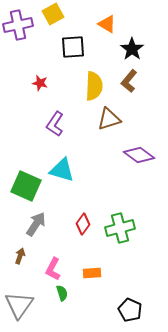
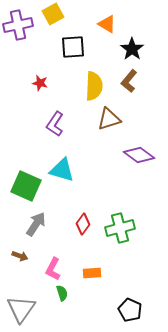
brown arrow: rotated 91 degrees clockwise
gray triangle: moved 2 px right, 4 px down
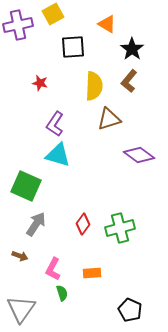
cyan triangle: moved 4 px left, 15 px up
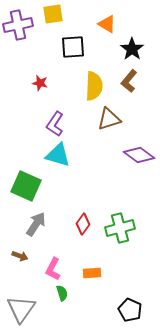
yellow square: rotated 20 degrees clockwise
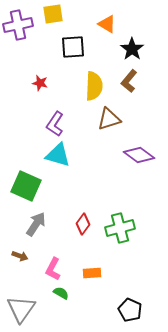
green semicircle: moved 1 px left; rotated 42 degrees counterclockwise
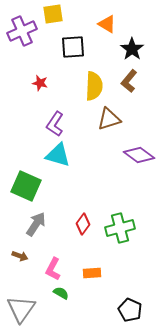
purple cross: moved 4 px right, 6 px down; rotated 12 degrees counterclockwise
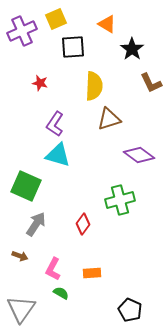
yellow square: moved 3 px right, 5 px down; rotated 15 degrees counterclockwise
brown L-shape: moved 22 px right, 2 px down; rotated 65 degrees counterclockwise
green cross: moved 28 px up
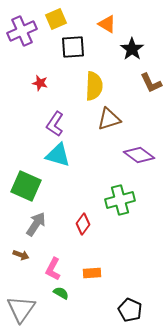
brown arrow: moved 1 px right, 1 px up
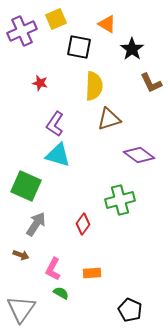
black square: moved 6 px right; rotated 15 degrees clockwise
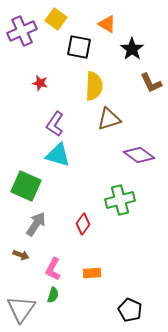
yellow square: rotated 30 degrees counterclockwise
green semicircle: moved 8 px left, 2 px down; rotated 77 degrees clockwise
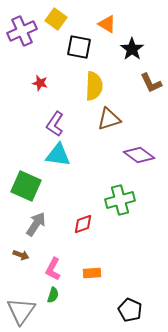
cyan triangle: rotated 8 degrees counterclockwise
red diamond: rotated 35 degrees clockwise
gray triangle: moved 2 px down
